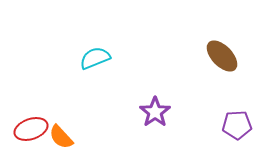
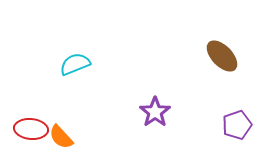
cyan semicircle: moved 20 px left, 6 px down
purple pentagon: rotated 16 degrees counterclockwise
red ellipse: rotated 24 degrees clockwise
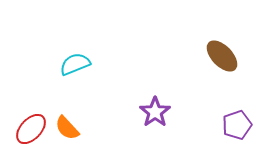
red ellipse: rotated 52 degrees counterclockwise
orange semicircle: moved 6 px right, 9 px up
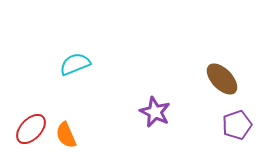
brown ellipse: moved 23 px down
purple star: rotated 12 degrees counterclockwise
orange semicircle: moved 1 px left, 7 px down; rotated 20 degrees clockwise
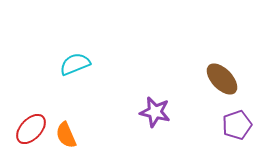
purple star: rotated 12 degrees counterclockwise
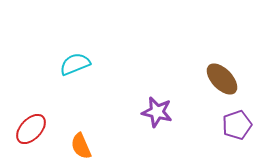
purple star: moved 2 px right
orange semicircle: moved 15 px right, 11 px down
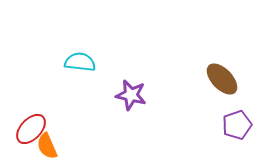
cyan semicircle: moved 5 px right, 2 px up; rotated 28 degrees clockwise
purple star: moved 26 px left, 17 px up
orange semicircle: moved 34 px left
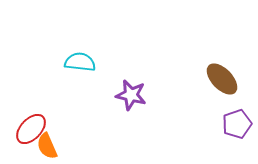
purple pentagon: moved 1 px up
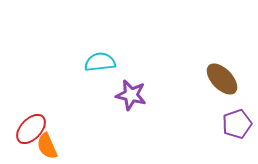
cyan semicircle: moved 20 px right; rotated 12 degrees counterclockwise
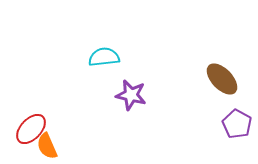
cyan semicircle: moved 4 px right, 5 px up
purple pentagon: rotated 24 degrees counterclockwise
